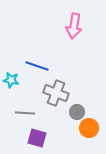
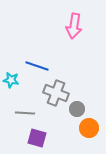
gray circle: moved 3 px up
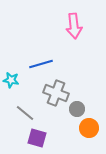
pink arrow: rotated 15 degrees counterclockwise
blue line: moved 4 px right, 2 px up; rotated 35 degrees counterclockwise
gray line: rotated 36 degrees clockwise
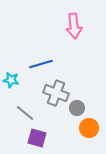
gray circle: moved 1 px up
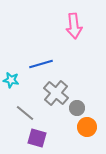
gray cross: rotated 20 degrees clockwise
orange circle: moved 2 px left, 1 px up
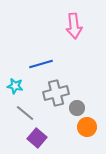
cyan star: moved 4 px right, 6 px down
gray cross: rotated 35 degrees clockwise
purple square: rotated 24 degrees clockwise
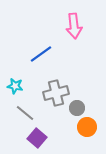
blue line: moved 10 px up; rotated 20 degrees counterclockwise
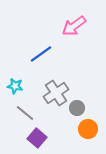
pink arrow: rotated 60 degrees clockwise
gray cross: rotated 20 degrees counterclockwise
orange circle: moved 1 px right, 2 px down
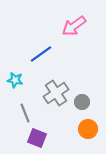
cyan star: moved 6 px up
gray circle: moved 5 px right, 6 px up
gray line: rotated 30 degrees clockwise
purple square: rotated 18 degrees counterclockwise
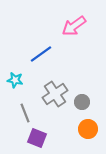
gray cross: moved 1 px left, 1 px down
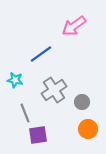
gray cross: moved 1 px left, 4 px up
purple square: moved 1 px right, 3 px up; rotated 30 degrees counterclockwise
